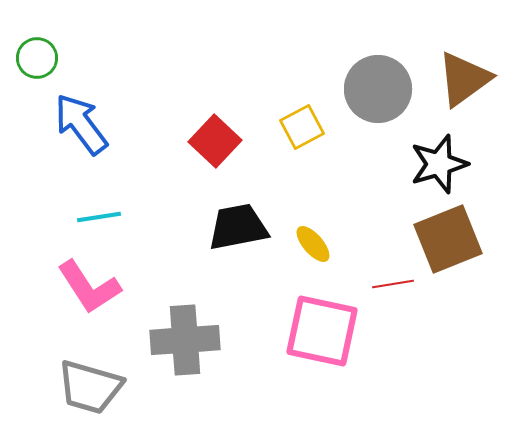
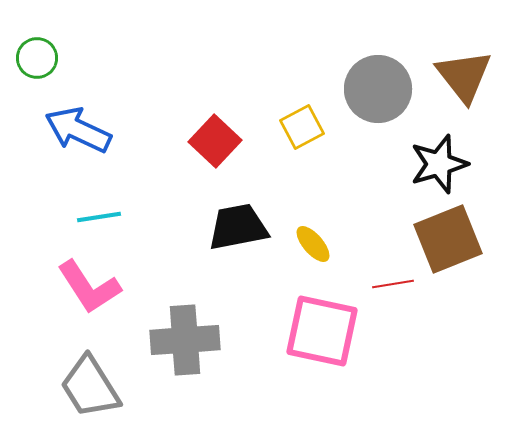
brown triangle: moved 3 px up; rotated 32 degrees counterclockwise
blue arrow: moved 3 px left, 6 px down; rotated 28 degrees counterclockwise
gray trapezoid: rotated 42 degrees clockwise
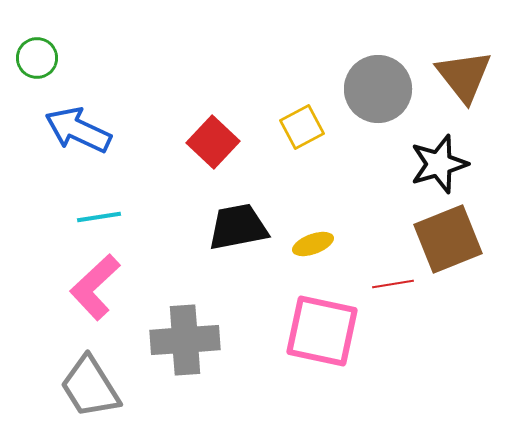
red square: moved 2 px left, 1 px down
yellow ellipse: rotated 69 degrees counterclockwise
pink L-shape: moved 6 px right; rotated 80 degrees clockwise
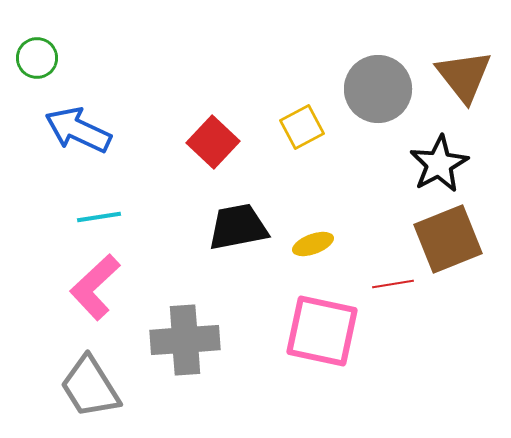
black star: rotated 12 degrees counterclockwise
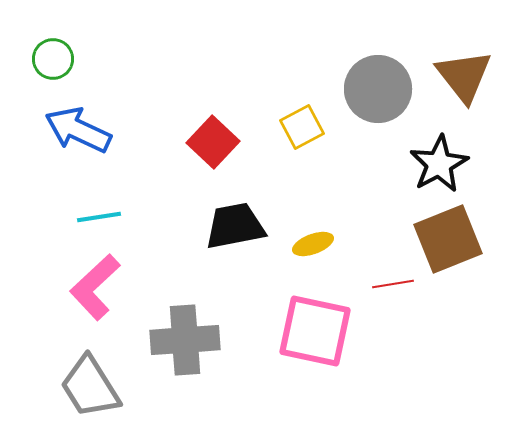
green circle: moved 16 px right, 1 px down
black trapezoid: moved 3 px left, 1 px up
pink square: moved 7 px left
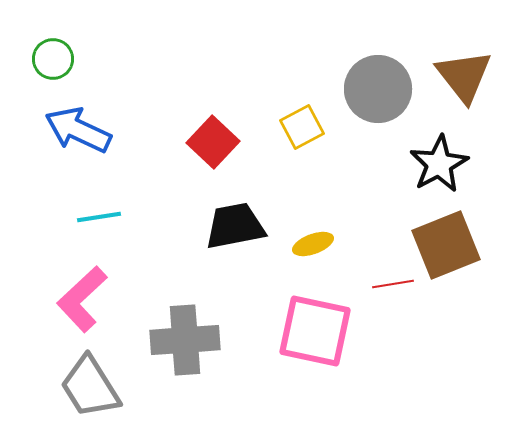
brown square: moved 2 px left, 6 px down
pink L-shape: moved 13 px left, 12 px down
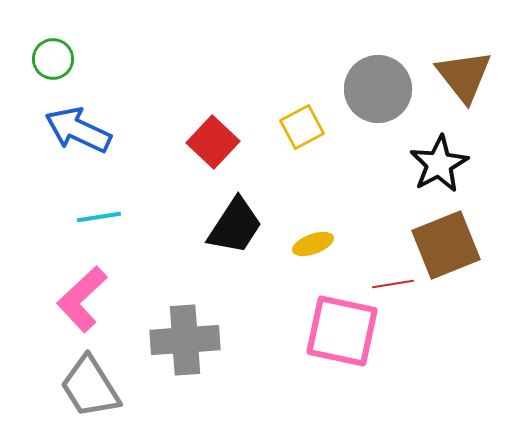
black trapezoid: rotated 134 degrees clockwise
pink square: moved 27 px right
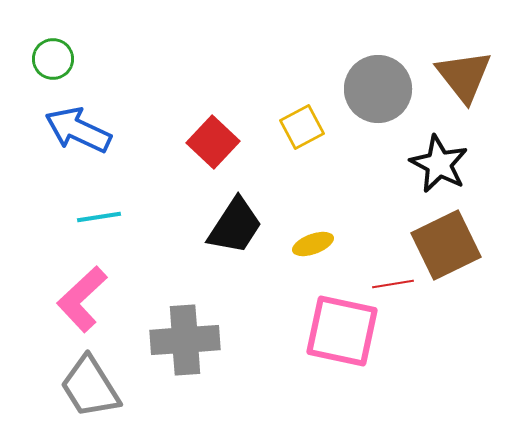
black star: rotated 16 degrees counterclockwise
brown square: rotated 4 degrees counterclockwise
